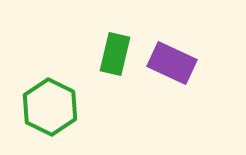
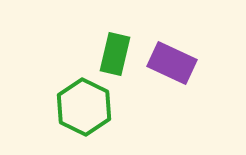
green hexagon: moved 34 px right
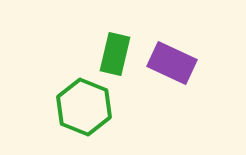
green hexagon: rotated 4 degrees counterclockwise
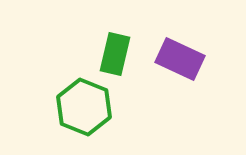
purple rectangle: moved 8 px right, 4 px up
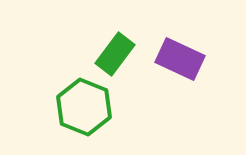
green rectangle: rotated 24 degrees clockwise
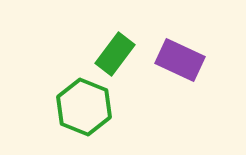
purple rectangle: moved 1 px down
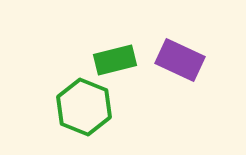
green rectangle: moved 6 px down; rotated 39 degrees clockwise
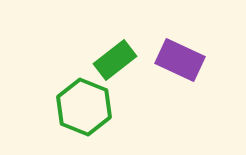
green rectangle: rotated 24 degrees counterclockwise
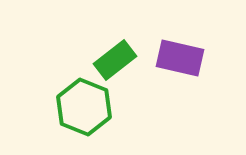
purple rectangle: moved 2 px up; rotated 12 degrees counterclockwise
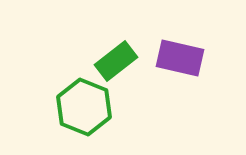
green rectangle: moved 1 px right, 1 px down
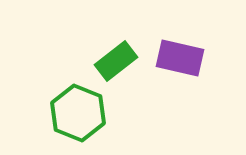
green hexagon: moved 6 px left, 6 px down
